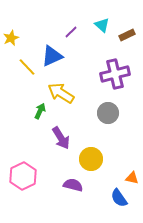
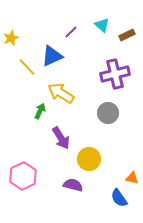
yellow circle: moved 2 px left
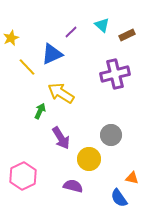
blue triangle: moved 2 px up
gray circle: moved 3 px right, 22 px down
purple semicircle: moved 1 px down
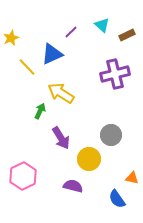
blue semicircle: moved 2 px left, 1 px down
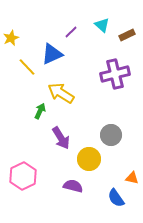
blue semicircle: moved 1 px left, 1 px up
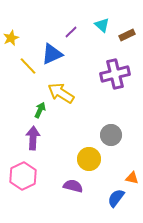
yellow line: moved 1 px right, 1 px up
green arrow: moved 1 px up
purple arrow: moved 28 px left; rotated 145 degrees counterclockwise
blue semicircle: rotated 72 degrees clockwise
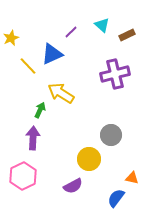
purple semicircle: rotated 138 degrees clockwise
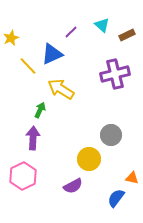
yellow arrow: moved 4 px up
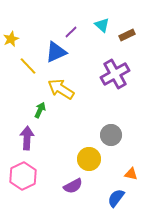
yellow star: moved 1 px down
blue triangle: moved 4 px right, 2 px up
purple cross: rotated 16 degrees counterclockwise
purple arrow: moved 6 px left
orange triangle: moved 1 px left, 4 px up
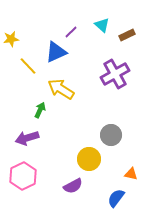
yellow star: rotated 14 degrees clockwise
purple arrow: rotated 110 degrees counterclockwise
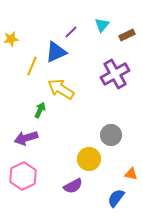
cyan triangle: rotated 28 degrees clockwise
yellow line: moved 4 px right; rotated 66 degrees clockwise
purple arrow: moved 1 px left
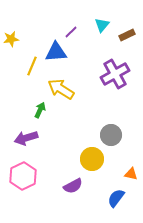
blue triangle: rotated 20 degrees clockwise
yellow circle: moved 3 px right
